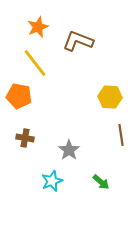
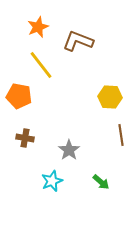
yellow line: moved 6 px right, 2 px down
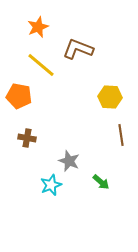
brown L-shape: moved 8 px down
yellow line: rotated 12 degrees counterclockwise
brown cross: moved 2 px right
gray star: moved 11 px down; rotated 15 degrees counterclockwise
cyan star: moved 1 px left, 4 px down
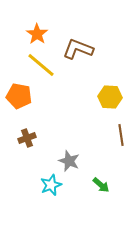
orange star: moved 1 px left, 7 px down; rotated 15 degrees counterclockwise
brown cross: rotated 30 degrees counterclockwise
green arrow: moved 3 px down
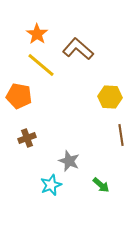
brown L-shape: rotated 20 degrees clockwise
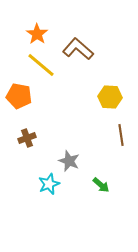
cyan star: moved 2 px left, 1 px up
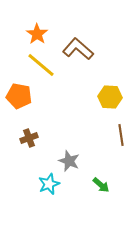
brown cross: moved 2 px right
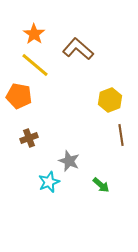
orange star: moved 3 px left
yellow line: moved 6 px left
yellow hexagon: moved 3 px down; rotated 25 degrees counterclockwise
cyan star: moved 2 px up
